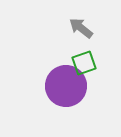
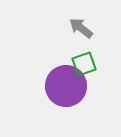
green square: moved 1 px down
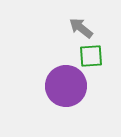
green square: moved 7 px right, 8 px up; rotated 15 degrees clockwise
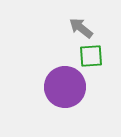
purple circle: moved 1 px left, 1 px down
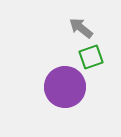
green square: moved 1 px down; rotated 15 degrees counterclockwise
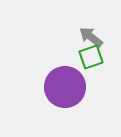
gray arrow: moved 10 px right, 9 px down
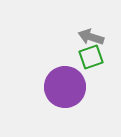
gray arrow: rotated 20 degrees counterclockwise
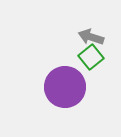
green square: rotated 20 degrees counterclockwise
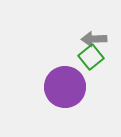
gray arrow: moved 3 px right, 2 px down; rotated 20 degrees counterclockwise
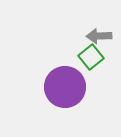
gray arrow: moved 5 px right, 3 px up
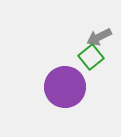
gray arrow: moved 1 px down; rotated 25 degrees counterclockwise
